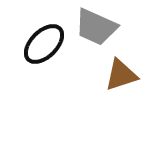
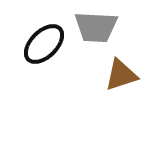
gray trapezoid: rotated 21 degrees counterclockwise
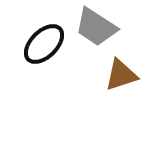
gray trapezoid: rotated 30 degrees clockwise
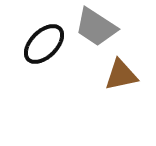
brown triangle: rotated 6 degrees clockwise
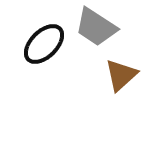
brown triangle: rotated 30 degrees counterclockwise
